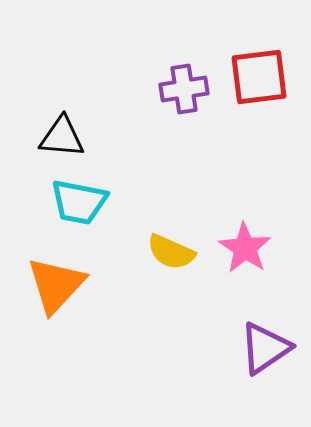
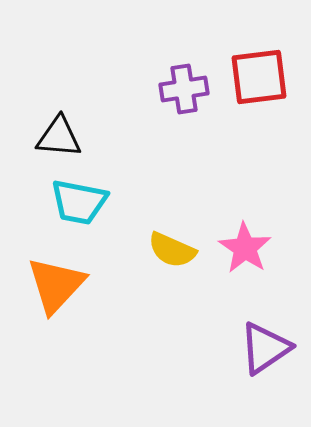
black triangle: moved 3 px left
yellow semicircle: moved 1 px right, 2 px up
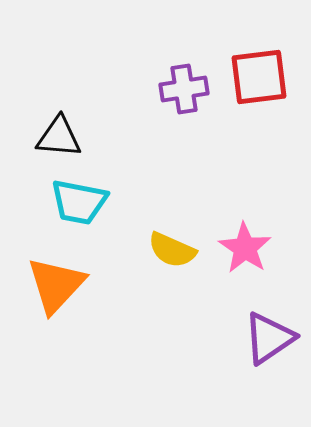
purple triangle: moved 4 px right, 10 px up
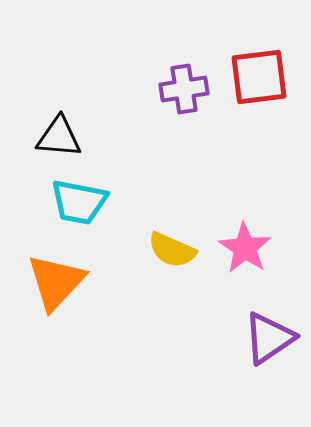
orange triangle: moved 3 px up
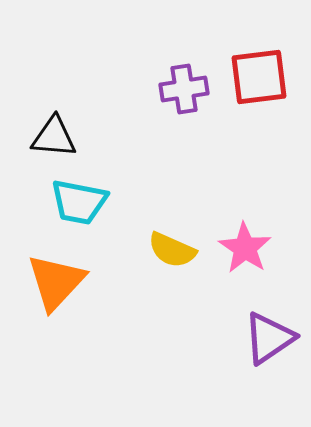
black triangle: moved 5 px left
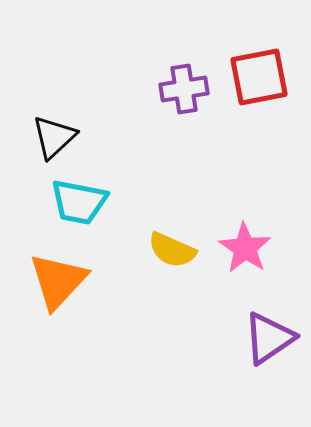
red square: rotated 4 degrees counterclockwise
black triangle: rotated 48 degrees counterclockwise
orange triangle: moved 2 px right, 1 px up
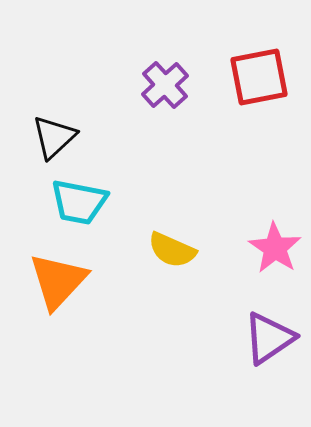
purple cross: moved 19 px left, 4 px up; rotated 33 degrees counterclockwise
pink star: moved 30 px right
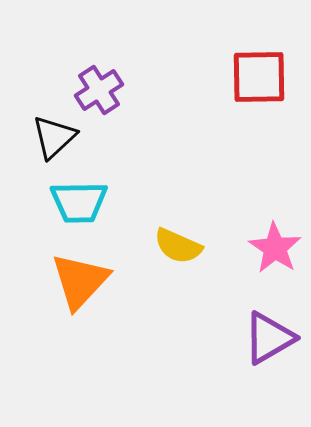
red square: rotated 10 degrees clockwise
purple cross: moved 66 px left, 5 px down; rotated 9 degrees clockwise
cyan trapezoid: rotated 12 degrees counterclockwise
yellow semicircle: moved 6 px right, 4 px up
orange triangle: moved 22 px right
purple triangle: rotated 4 degrees clockwise
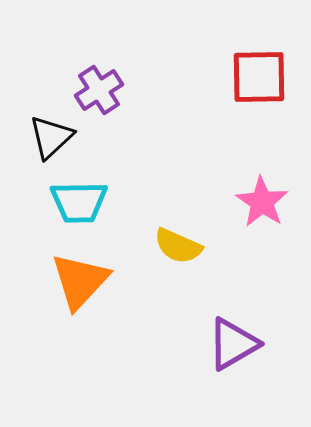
black triangle: moved 3 px left
pink star: moved 13 px left, 46 px up
purple triangle: moved 36 px left, 6 px down
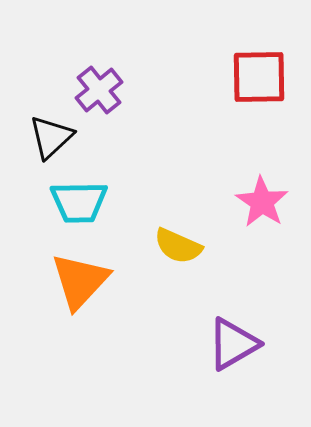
purple cross: rotated 6 degrees counterclockwise
